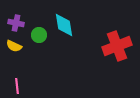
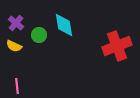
purple cross: rotated 28 degrees clockwise
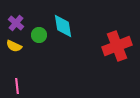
cyan diamond: moved 1 px left, 1 px down
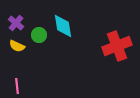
yellow semicircle: moved 3 px right
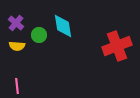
yellow semicircle: rotated 21 degrees counterclockwise
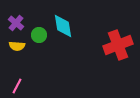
red cross: moved 1 px right, 1 px up
pink line: rotated 35 degrees clockwise
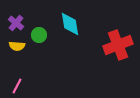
cyan diamond: moved 7 px right, 2 px up
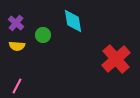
cyan diamond: moved 3 px right, 3 px up
green circle: moved 4 px right
red cross: moved 2 px left, 14 px down; rotated 20 degrees counterclockwise
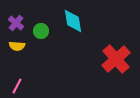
green circle: moved 2 px left, 4 px up
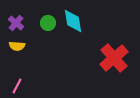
green circle: moved 7 px right, 8 px up
red cross: moved 2 px left, 1 px up
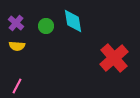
green circle: moved 2 px left, 3 px down
